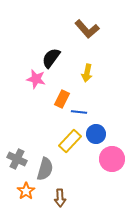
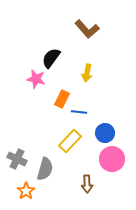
blue circle: moved 9 px right, 1 px up
brown arrow: moved 27 px right, 14 px up
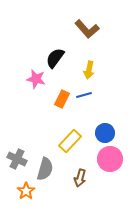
black semicircle: moved 4 px right
yellow arrow: moved 2 px right, 3 px up
blue line: moved 5 px right, 17 px up; rotated 21 degrees counterclockwise
pink circle: moved 2 px left
brown arrow: moved 7 px left, 6 px up; rotated 18 degrees clockwise
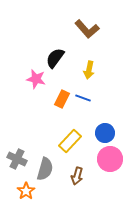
blue line: moved 1 px left, 3 px down; rotated 35 degrees clockwise
brown arrow: moved 3 px left, 2 px up
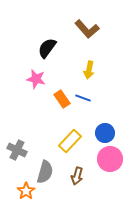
black semicircle: moved 8 px left, 10 px up
orange rectangle: rotated 60 degrees counterclockwise
gray cross: moved 9 px up
gray semicircle: moved 3 px down
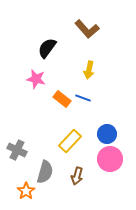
orange rectangle: rotated 18 degrees counterclockwise
blue circle: moved 2 px right, 1 px down
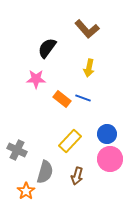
yellow arrow: moved 2 px up
pink star: rotated 12 degrees counterclockwise
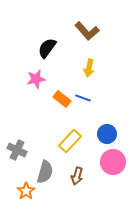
brown L-shape: moved 2 px down
pink star: rotated 12 degrees counterclockwise
pink circle: moved 3 px right, 3 px down
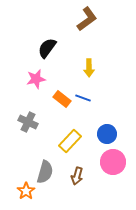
brown L-shape: moved 12 px up; rotated 85 degrees counterclockwise
yellow arrow: rotated 12 degrees counterclockwise
gray cross: moved 11 px right, 28 px up
